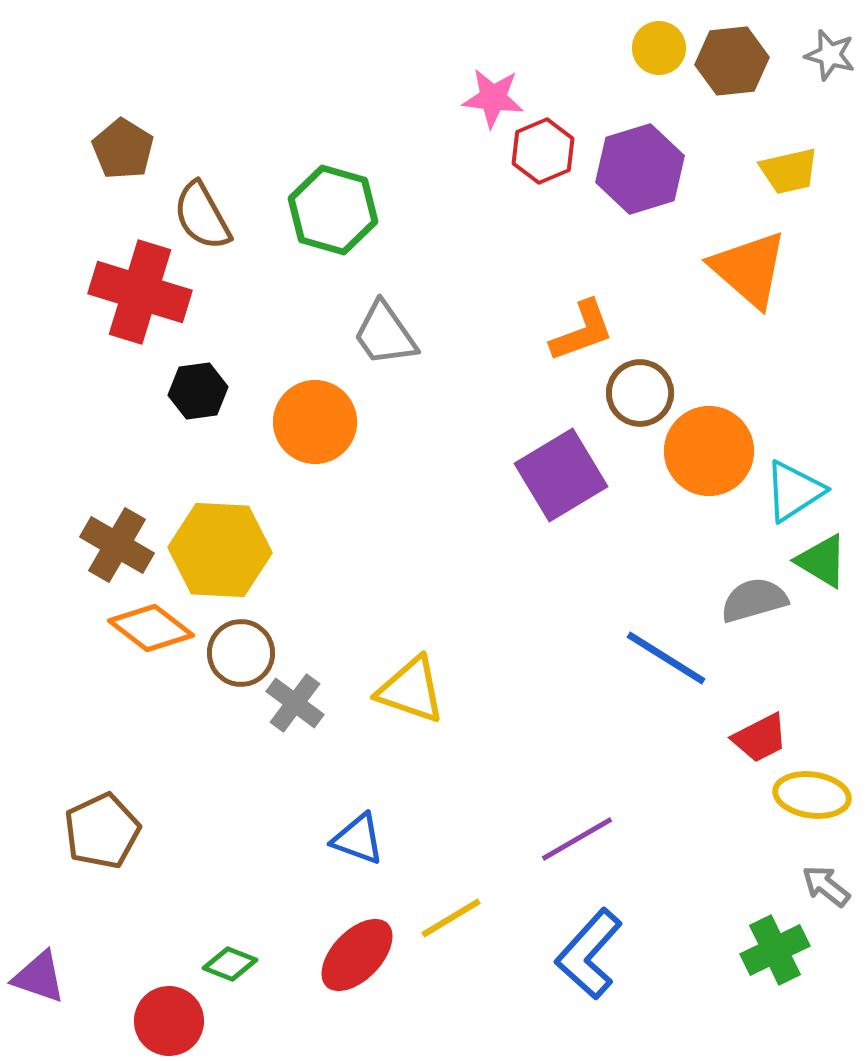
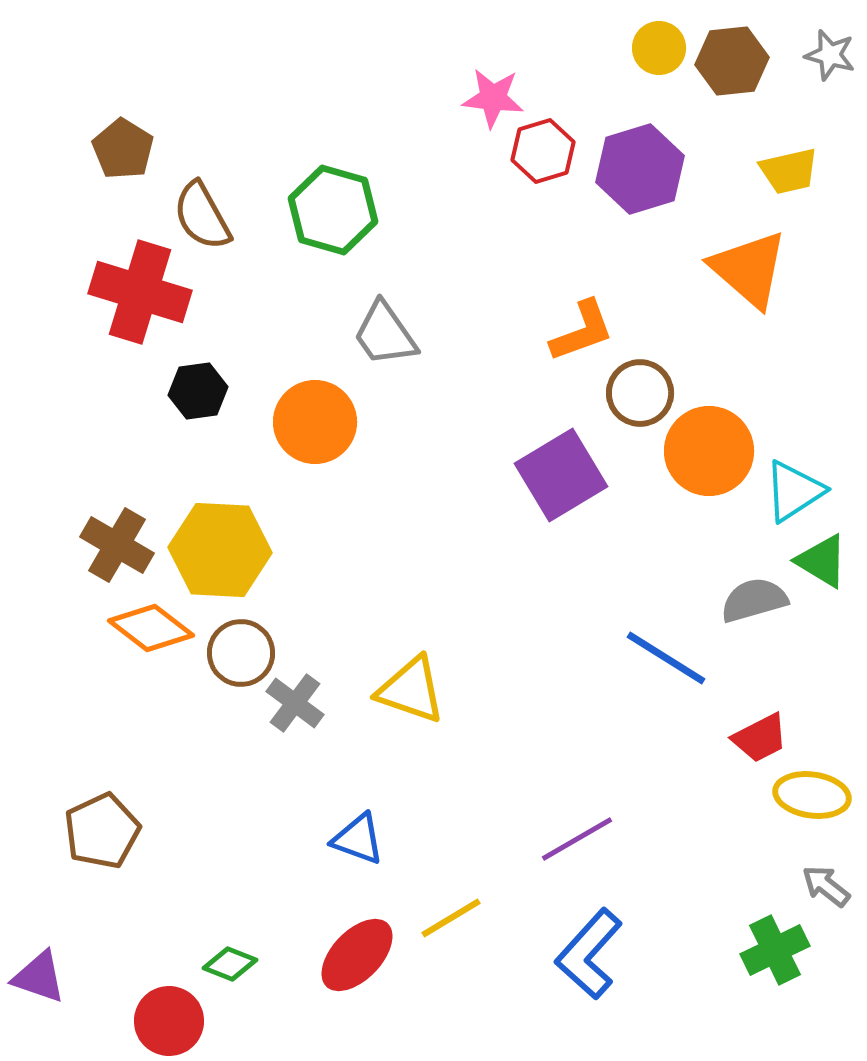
red hexagon at (543, 151): rotated 6 degrees clockwise
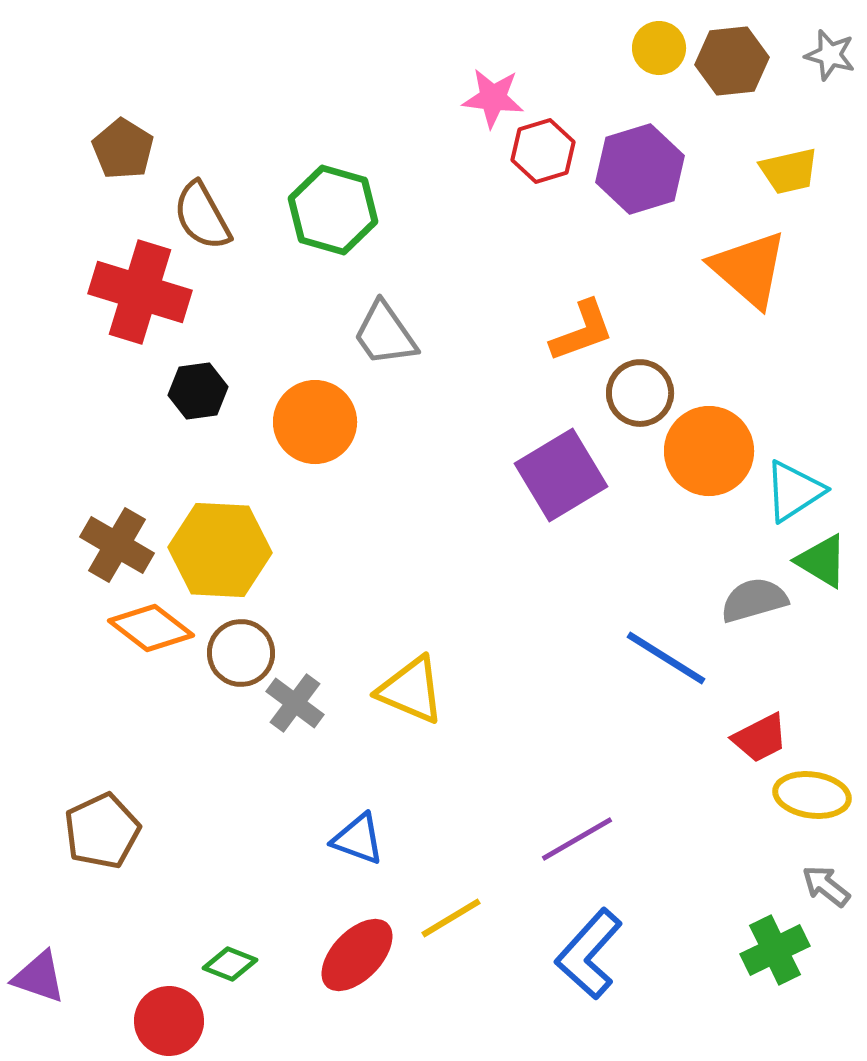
yellow triangle at (411, 690): rotated 4 degrees clockwise
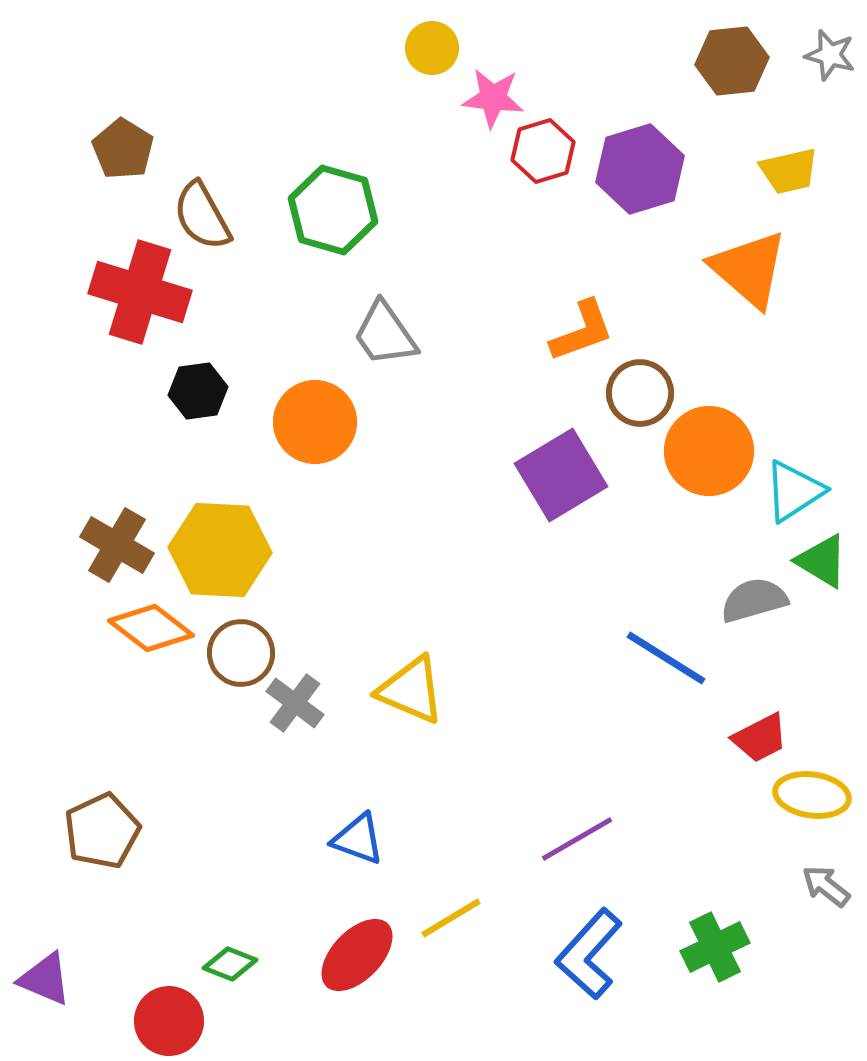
yellow circle at (659, 48): moved 227 px left
green cross at (775, 950): moved 60 px left, 3 px up
purple triangle at (39, 977): moved 6 px right, 2 px down; rotated 4 degrees clockwise
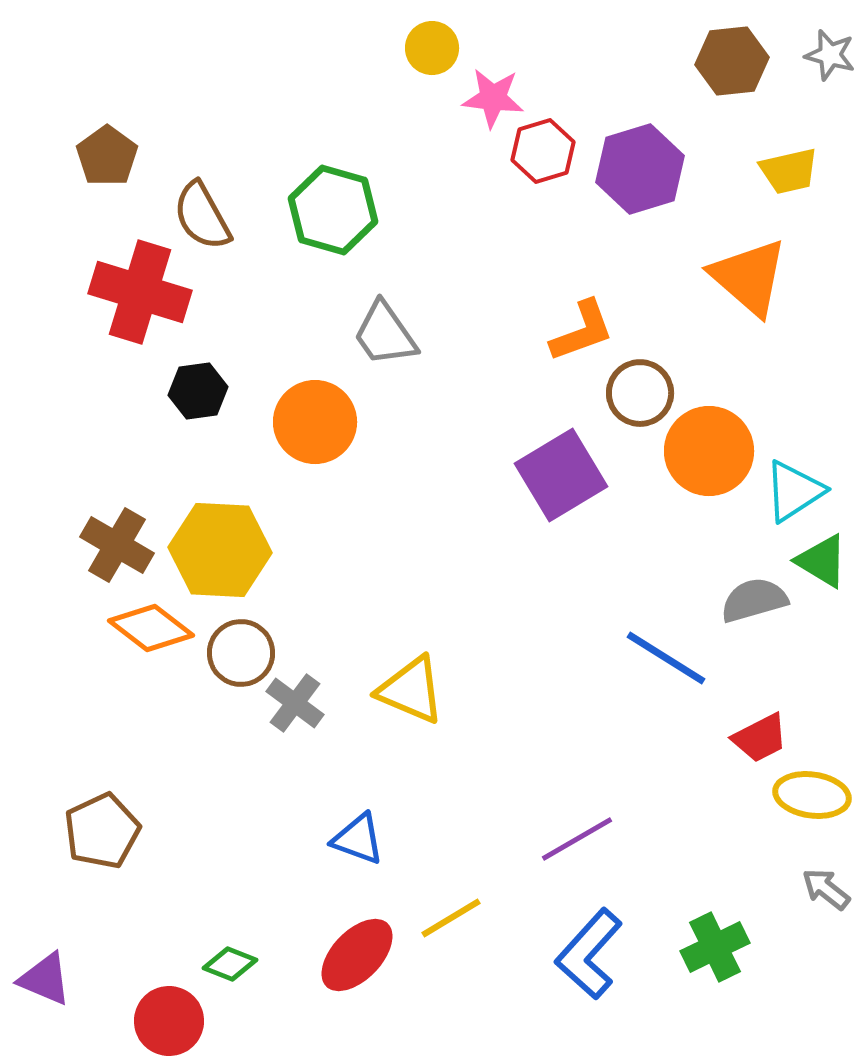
brown pentagon at (123, 149): moved 16 px left, 7 px down; rotated 4 degrees clockwise
orange triangle at (749, 269): moved 8 px down
gray arrow at (826, 886): moved 3 px down
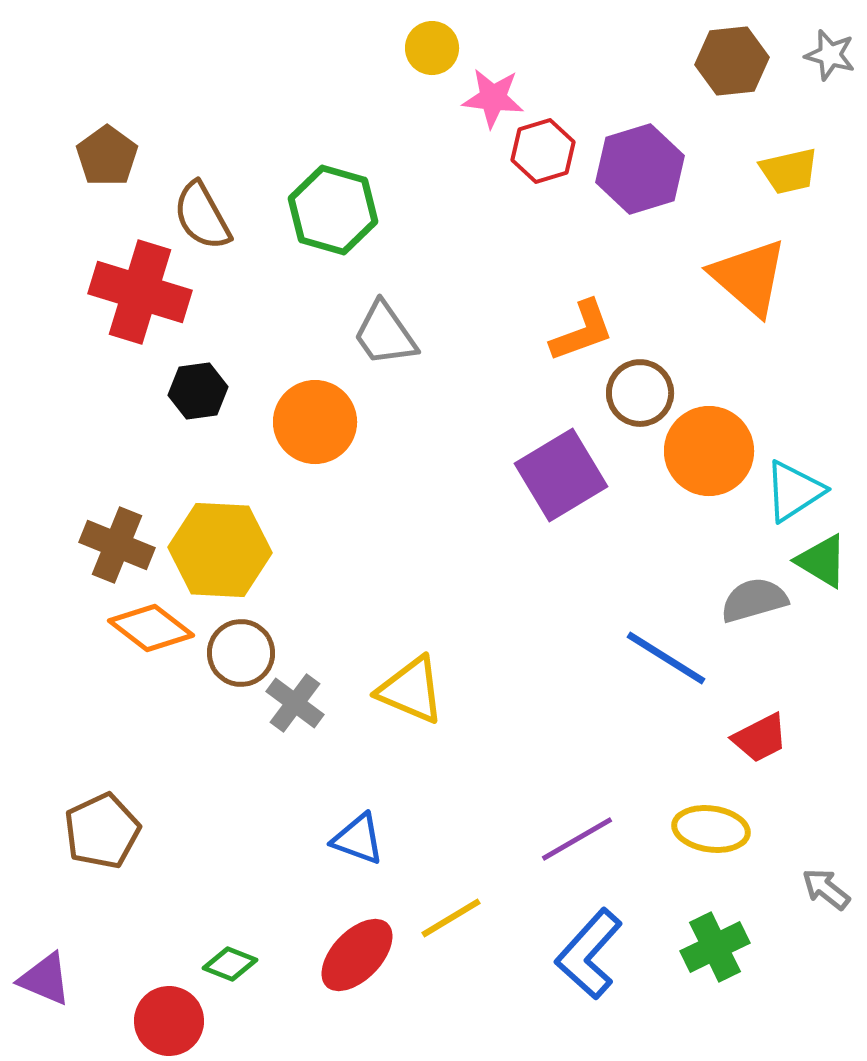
brown cross at (117, 545): rotated 8 degrees counterclockwise
yellow ellipse at (812, 795): moved 101 px left, 34 px down
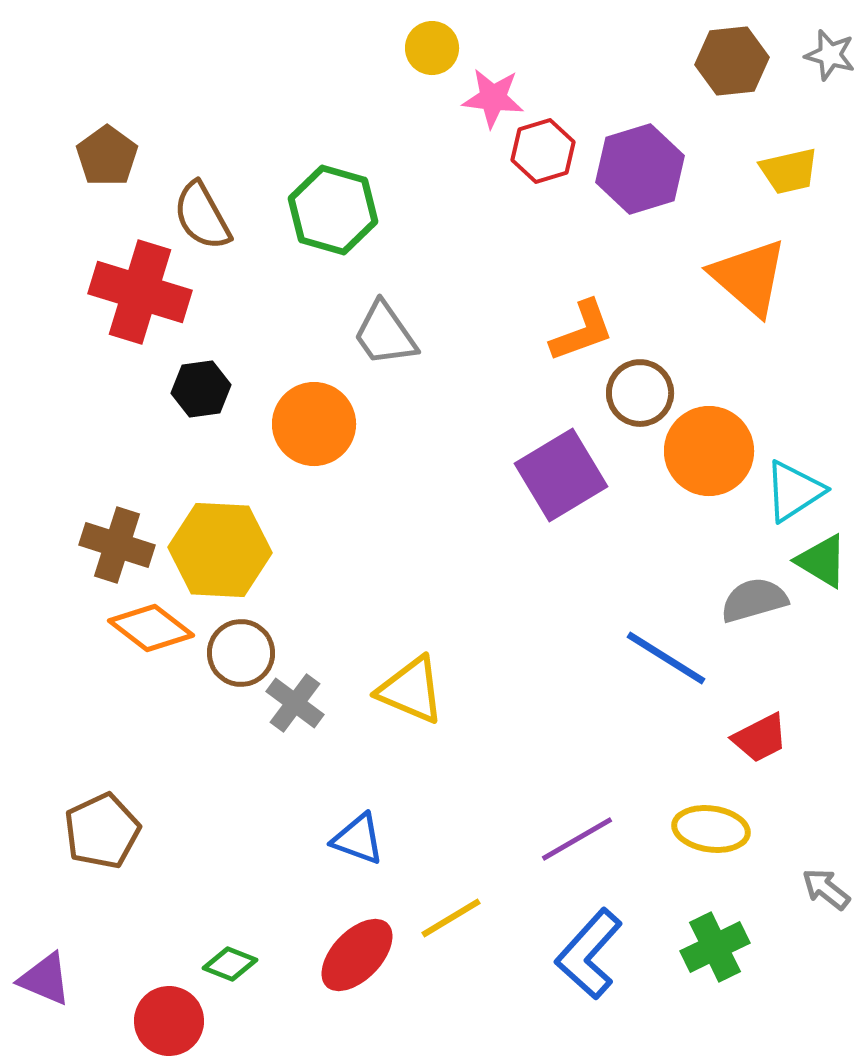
black hexagon at (198, 391): moved 3 px right, 2 px up
orange circle at (315, 422): moved 1 px left, 2 px down
brown cross at (117, 545): rotated 4 degrees counterclockwise
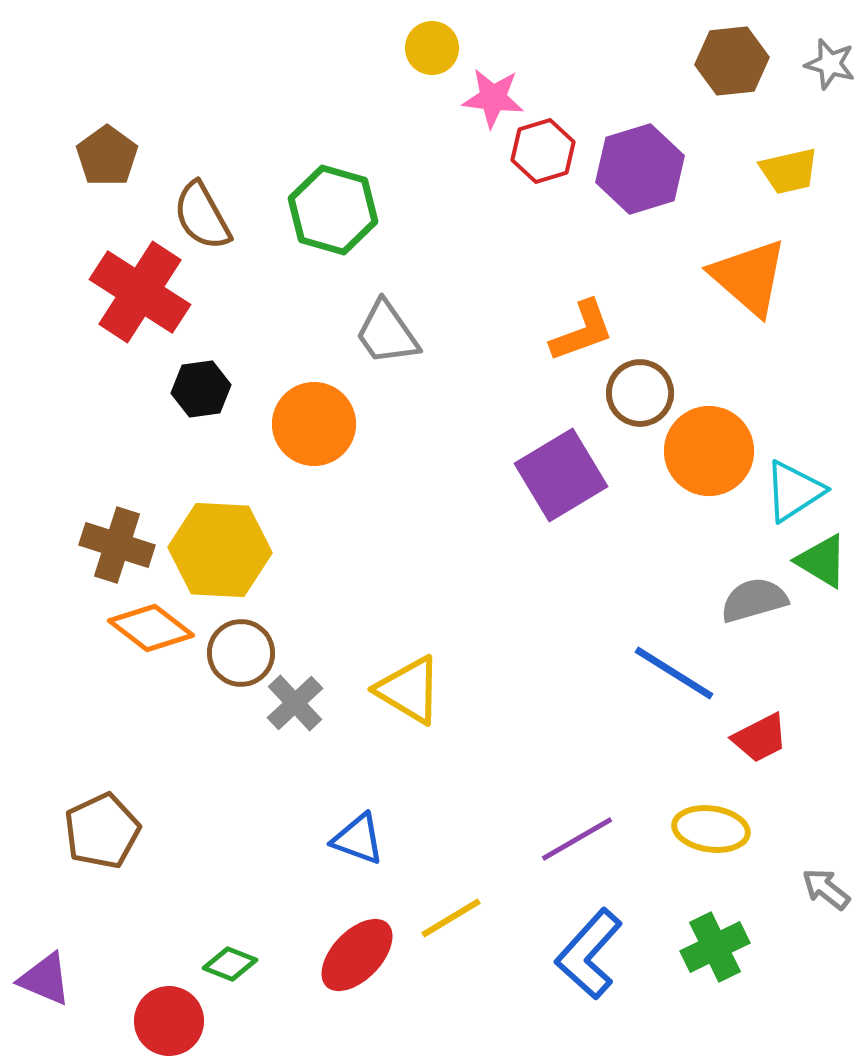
gray star at (830, 55): moved 9 px down
red cross at (140, 292): rotated 16 degrees clockwise
gray trapezoid at (385, 334): moved 2 px right, 1 px up
blue line at (666, 658): moved 8 px right, 15 px down
yellow triangle at (411, 690): moved 2 px left; rotated 8 degrees clockwise
gray cross at (295, 703): rotated 10 degrees clockwise
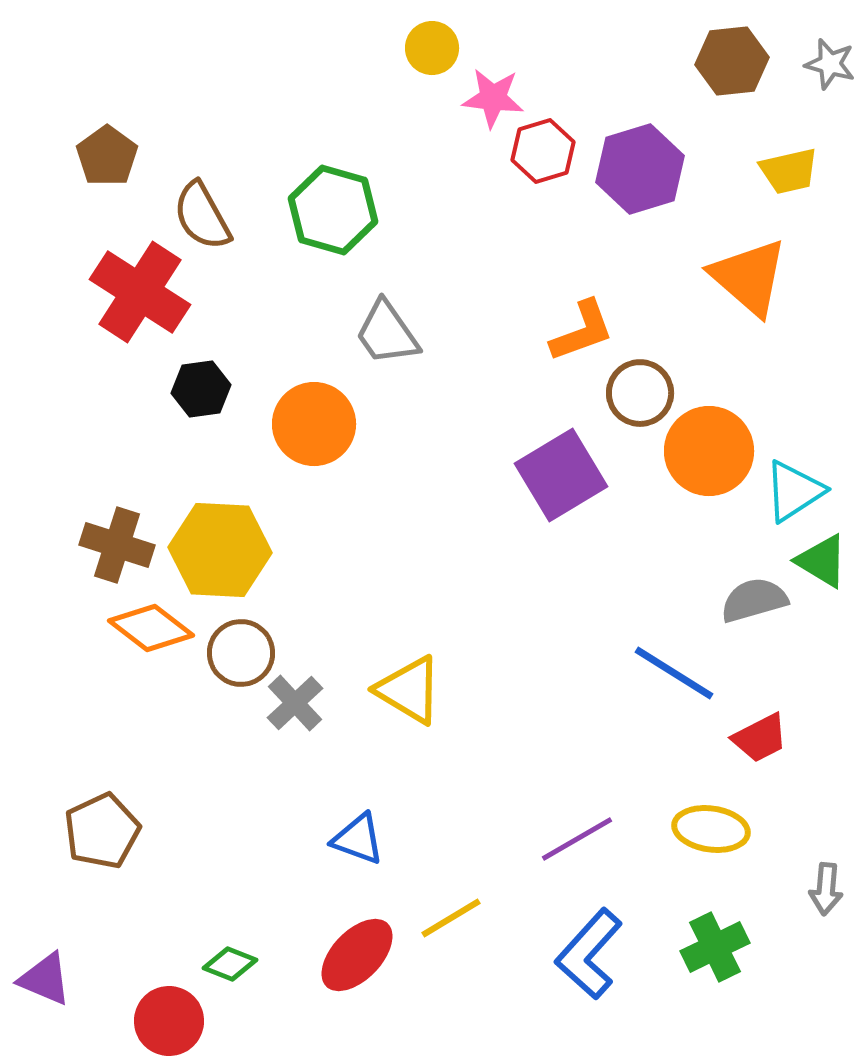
gray arrow at (826, 889): rotated 123 degrees counterclockwise
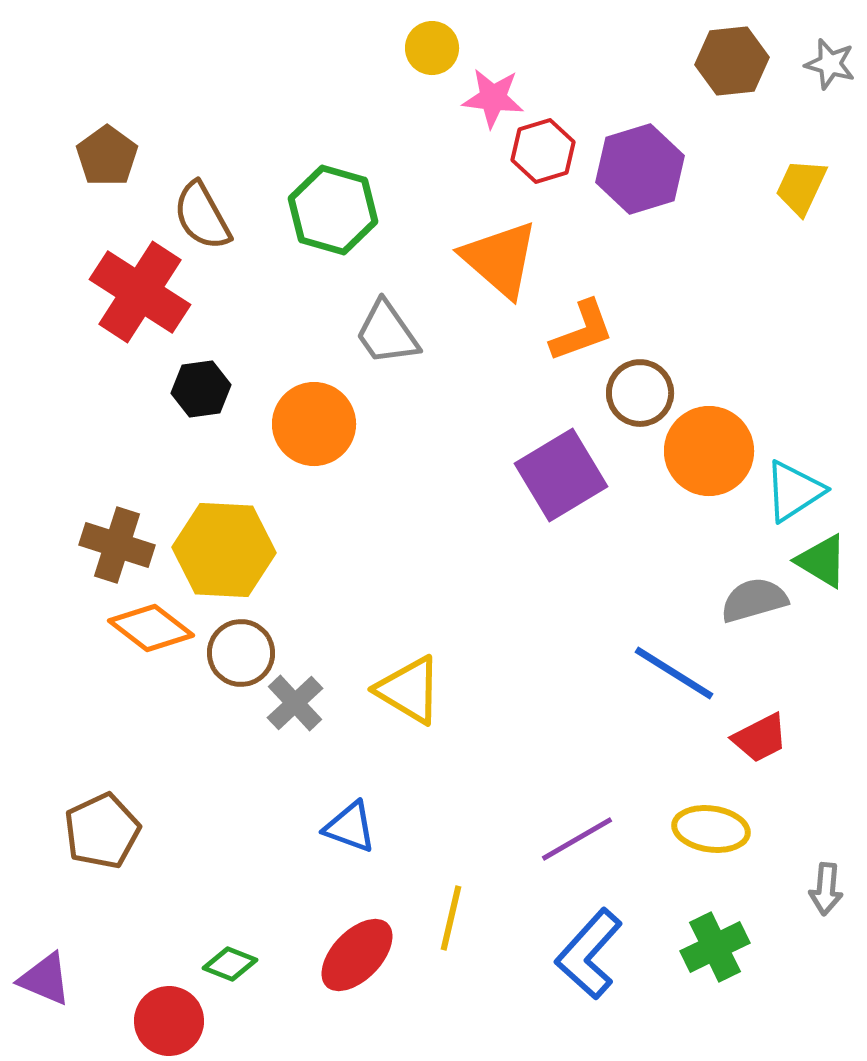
yellow trapezoid at (789, 171): moved 12 px right, 16 px down; rotated 128 degrees clockwise
orange triangle at (749, 277): moved 249 px left, 18 px up
yellow hexagon at (220, 550): moved 4 px right
blue triangle at (358, 839): moved 8 px left, 12 px up
yellow line at (451, 918): rotated 46 degrees counterclockwise
